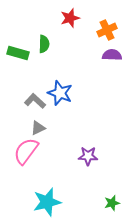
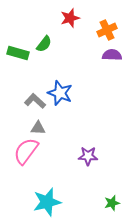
green semicircle: rotated 36 degrees clockwise
gray triangle: rotated 28 degrees clockwise
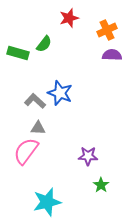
red star: moved 1 px left
green star: moved 11 px left, 18 px up; rotated 21 degrees counterclockwise
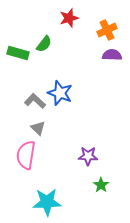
gray triangle: rotated 42 degrees clockwise
pink semicircle: moved 4 px down; rotated 28 degrees counterclockwise
cyan star: rotated 12 degrees clockwise
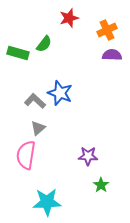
gray triangle: rotated 35 degrees clockwise
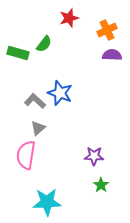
purple star: moved 6 px right
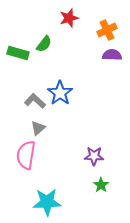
blue star: rotated 15 degrees clockwise
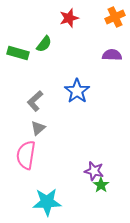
orange cross: moved 8 px right, 13 px up
blue star: moved 17 px right, 2 px up
gray L-shape: rotated 85 degrees counterclockwise
purple star: moved 15 px down; rotated 12 degrees clockwise
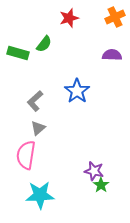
cyan star: moved 7 px left, 7 px up
